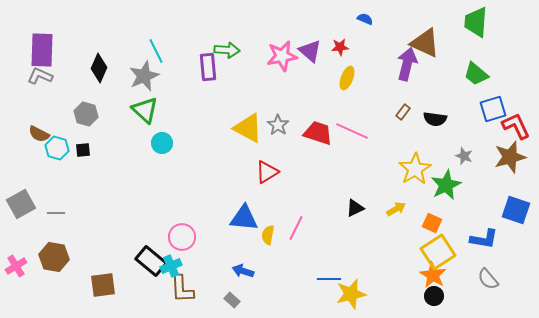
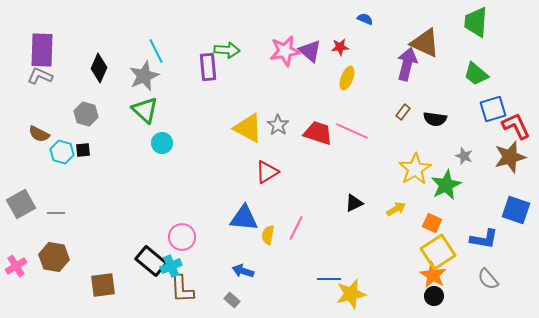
pink star at (282, 56): moved 3 px right, 5 px up
cyan hexagon at (57, 148): moved 5 px right, 4 px down
black triangle at (355, 208): moved 1 px left, 5 px up
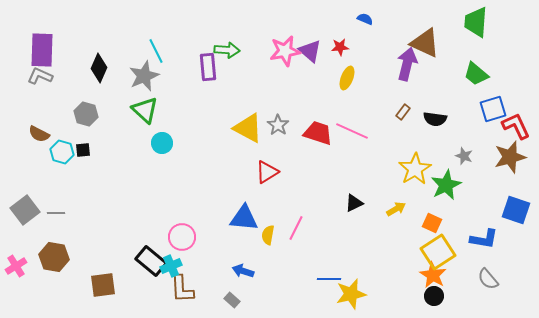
gray square at (21, 204): moved 4 px right, 6 px down; rotated 8 degrees counterclockwise
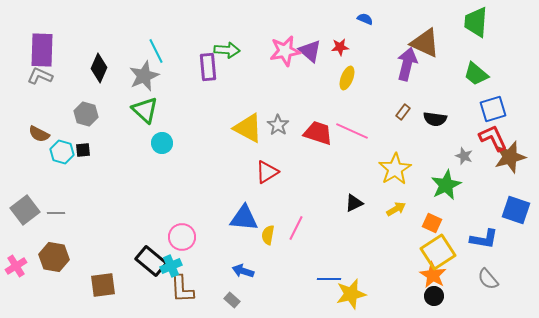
red L-shape at (516, 126): moved 23 px left, 12 px down
yellow star at (415, 169): moved 20 px left
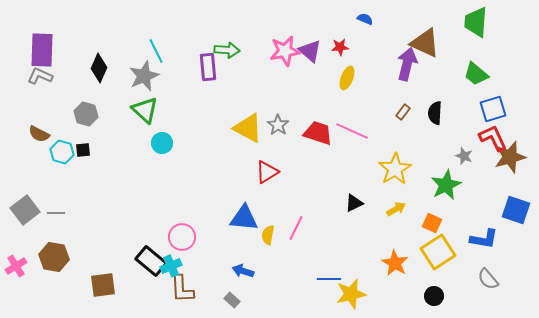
black semicircle at (435, 119): moved 6 px up; rotated 85 degrees clockwise
orange star at (433, 275): moved 38 px left, 12 px up
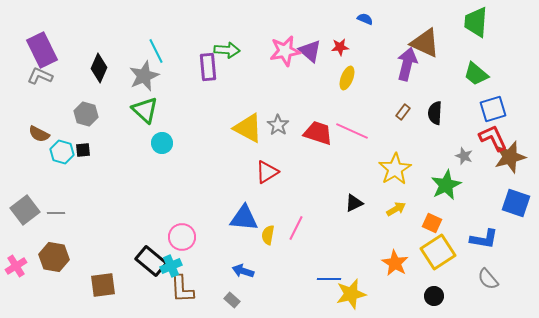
purple rectangle at (42, 50): rotated 28 degrees counterclockwise
blue square at (516, 210): moved 7 px up
